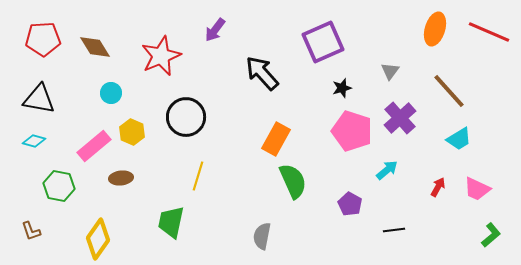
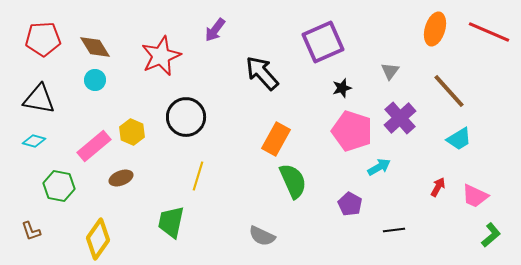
cyan circle: moved 16 px left, 13 px up
cyan arrow: moved 8 px left, 3 px up; rotated 10 degrees clockwise
brown ellipse: rotated 15 degrees counterclockwise
pink trapezoid: moved 2 px left, 7 px down
gray semicircle: rotated 76 degrees counterclockwise
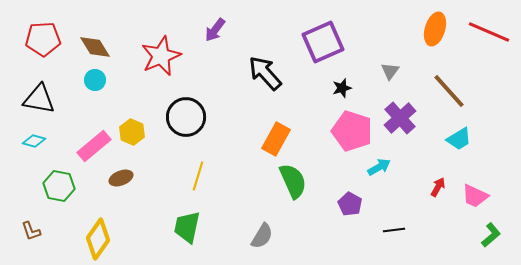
black arrow: moved 3 px right
green trapezoid: moved 16 px right, 5 px down
gray semicircle: rotated 84 degrees counterclockwise
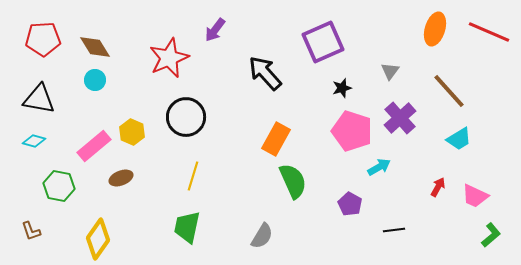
red star: moved 8 px right, 2 px down
yellow line: moved 5 px left
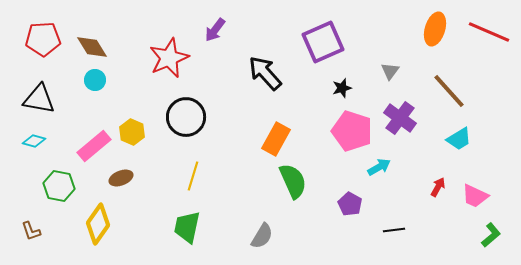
brown diamond: moved 3 px left
purple cross: rotated 12 degrees counterclockwise
yellow diamond: moved 15 px up
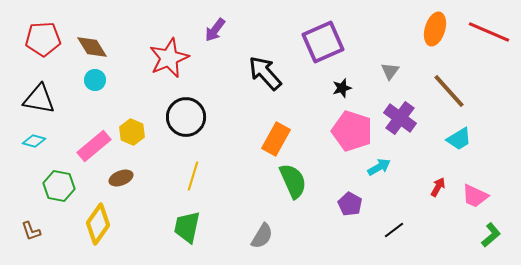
black line: rotated 30 degrees counterclockwise
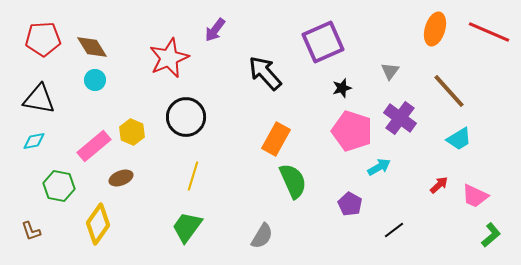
cyan diamond: rotated 25 degrees counterclockwise
red arrow: moved 1 px right, 2 px up; rotated 18 degrees clockwise
green trapezoid: rotated 24 degrees clockwise
